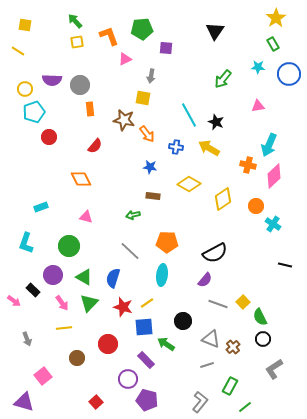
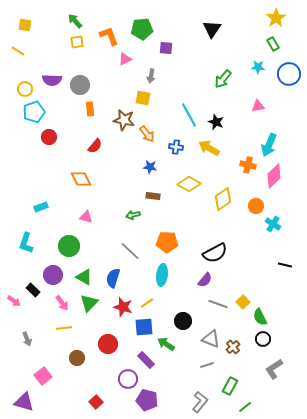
black triangle at (215, 31): moved 3 px left, 2 px up
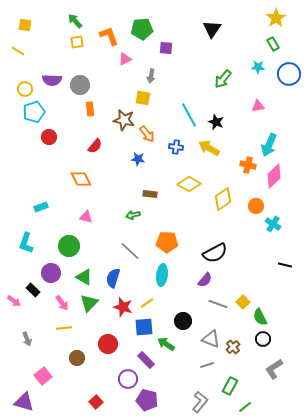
blue star at (150, 167): moved 12 px left, 8 px up
brown rectangle at (153, 196): moved 3 px left, 2 px up
purple circle at (53, 275): moved 2 px left, 2 px up
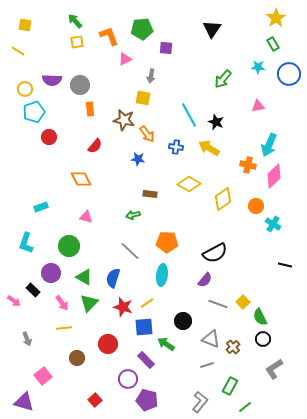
red square at (96, 402): moved 1 px left, 2 px up
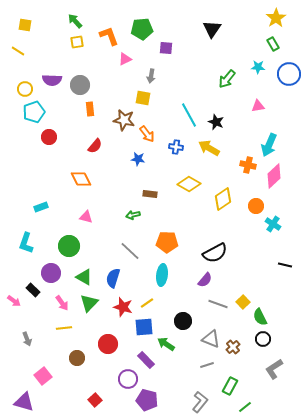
green arrow at (223, 79): moved 4 px right
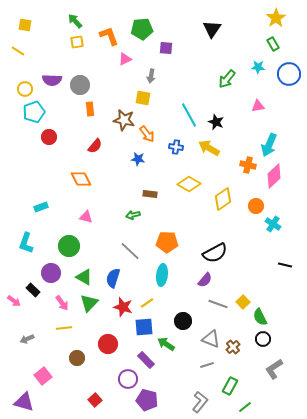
gray arrow at (27, 339): rotated 88 degrees clockwise
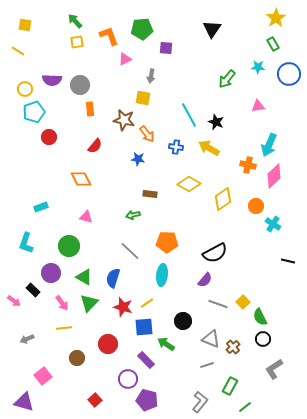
black line at (285, 265): moved 3 px right, 4 px up
